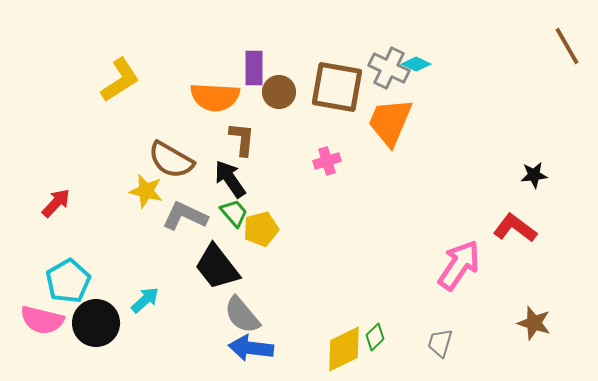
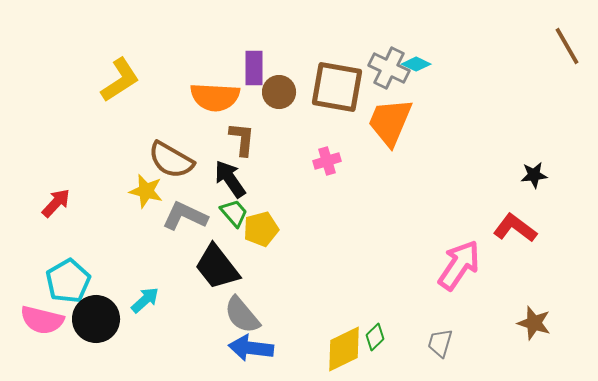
black circle: moved 4 px up
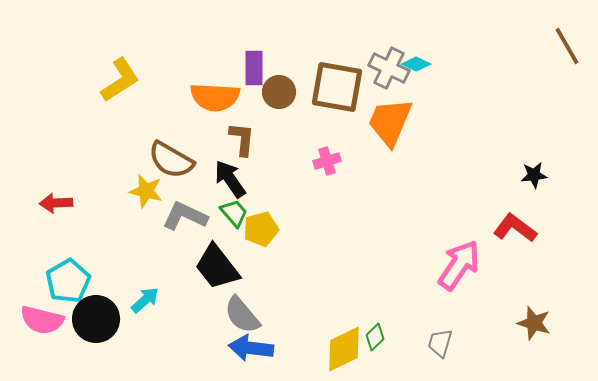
red arrow: rotated 136 degrees counterclockwise
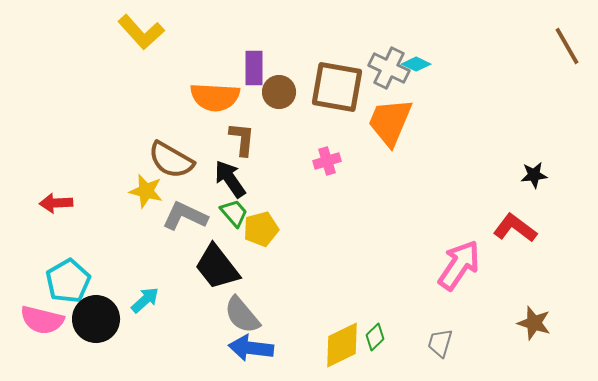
yellow L-shape: moved 21 px right, 48 px up; rotated 81 degrees clockwise
yellow diamond: moved 2 px left, 4 px up
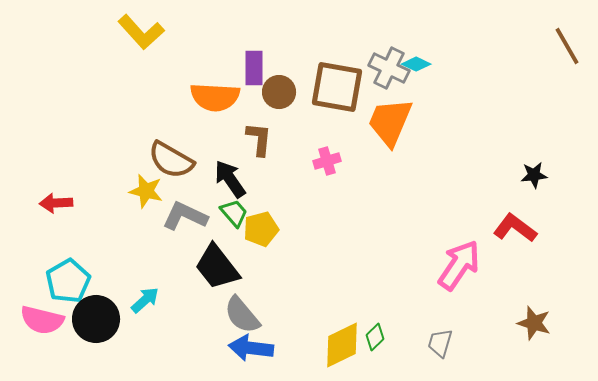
brown L-shape: moved 17 px right
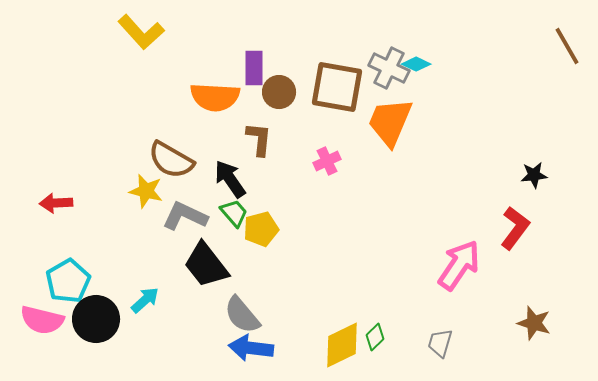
pink cross: rotated 8 degrees counterclockwise
red L-shape: rotated 90 degrees clockwise
black trapezoid: moved 11 px left, 2 px up
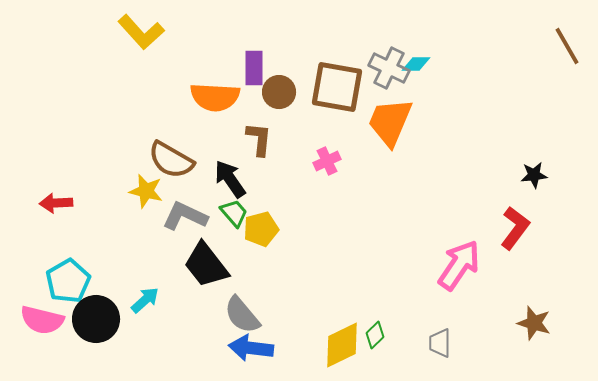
cyan diamond: rotated 24 degrees counterclockwise
green diamond: moved 2 px up
gray trapezoid: rotated 16 degrees counterclockwise
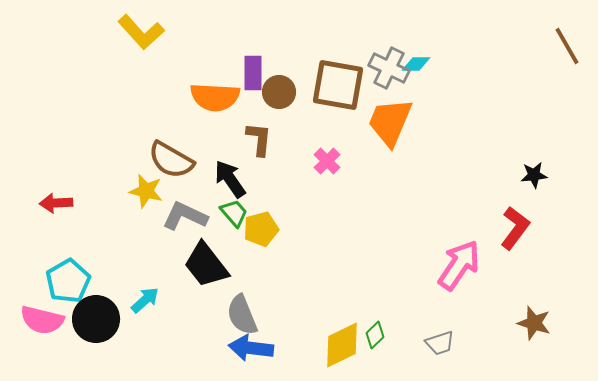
purple rectangle: moved 1 px left, 5 px down
brown square: moved 1 px right, 2 px up
pink cross: rotated 20 degrees counterclockwise
gray semicircle: rotated 18 degrees clockwise
gray trapezoid: rotated 108 degrees counterclockwise
